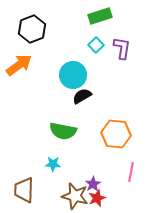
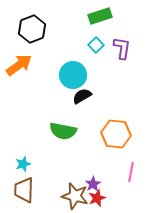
cyan star: moved 30 px left; rotated 21 degrees counterclockwise
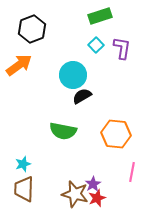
pink line: moved 1 px right
brown trapezoid: moved 1 px up
brown star: moved 2 px up
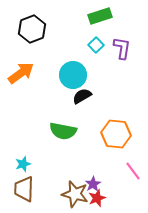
orange arrow: moved 2 px right, 8 px down
pink line: moved 1 px right, 1 px up; rotated 48 degrees counterclockwise
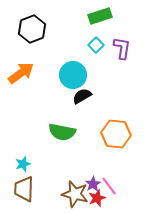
green semicircle: moved 1 px left, 1 px down
pink line: moved 24 px left, 15 px down
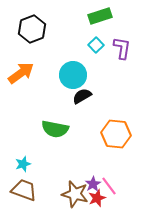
green semicircle: moved 7 px left, 3 px up
brown trapezoid: moved 1 px down; rotated 108 degrees clockwise
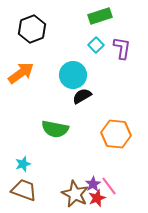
brown star: rotated 12 degrees clockwise
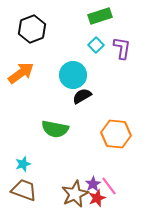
brown star: rotated 20 degrees clockwise
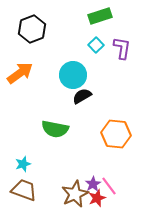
orange arrow: moved 1 px left
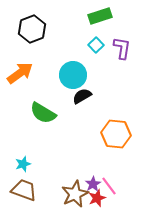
green semicircle: moved 12 px left, 16 px up; rotated 20 degrees clockwise
